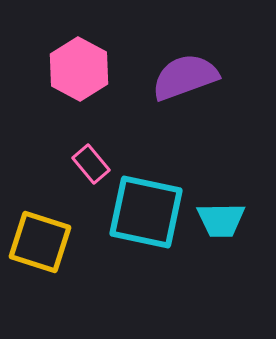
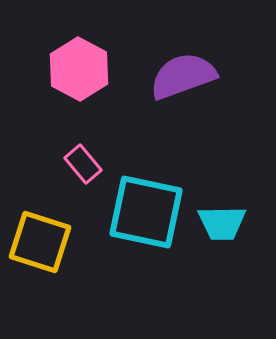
purple semicircle: moved 2 px left, 1 px up
pink rectangle: moved 8 px left
cyan trapezoid: moved 1 px right, 3 px down
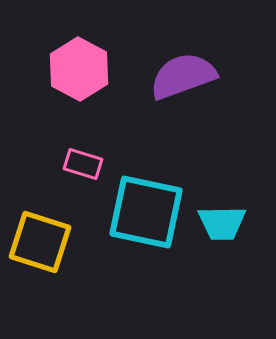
pink rectangle: rotated 33 degrees counterclockwise
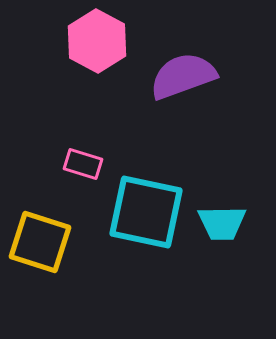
pink hexagon: moved 18 px right, 28 px up
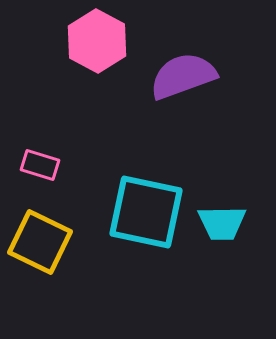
pink rectangle: moved 43 px left, 1 px down
yellow square: rotated 8 degrees clockwise
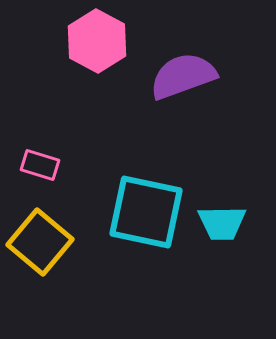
yellow square: rotated 14 degrees clockwise
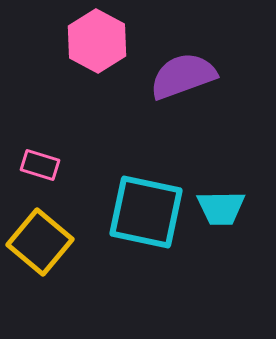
cyan trapezoid: moved 1 px left, 15 px up
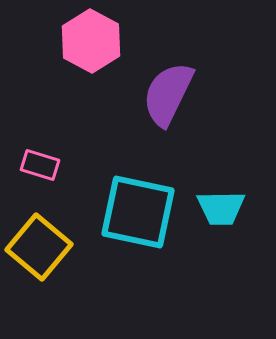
pink hexagon: moved 6 px left
purple semicircle: moved 15 px left, 18 px down; rotated 44 degrees counterclockwise
cyan square: moved 8 px left
yellow square: moved 1 px left, 5 px down
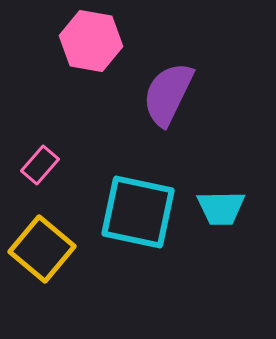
pink hexagon: rotated 18 degrees counterclockwise
pink rectangle: rotated 66 degrees counterclockwise
yellow square: moved 3 px right, 2 px down
